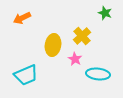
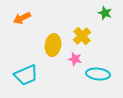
pink star: rotated 16 degrees counterclockwise
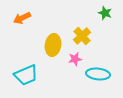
pink star: rotated 24 degrees counterclockwise
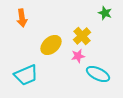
orange arrow: rotated 72 degrees counterclockwise
yellow ellipse: moved 2 px left; rotated 40 degrees clockwise
pink star: moved 3 px right, 3 px up
cyan ellipse: rotated 20 degrees clockwise
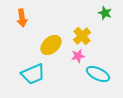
cyan trapezoid: moved 7 px right, 1 px up
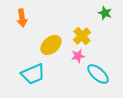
cyan ellipse: rotated 15 degrees clockwise
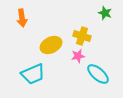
yellow cross: rotated 30 degrees counterclockwise
yellow ellipse: rotated 15 degrees clockwise
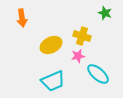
cyan trapezoid: moved 20 px right, 7 px down
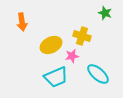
orange arrow: moved 4 px down
pink star: moved 6 px left
cyan trapezoid: moved 3 px right, 4 px up
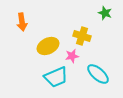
yellow ellipse: moved 3 px left, 1 px down
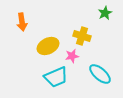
green star: rotated 24 degrees clockwise
cyan ellipse: moved 2 px right
